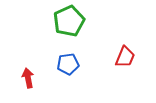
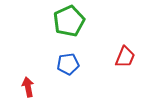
red arrow: moved 9 px down
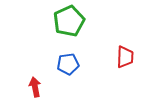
red trapezoid: rotated 20 degrees counterclockwise
red arrow: moved 7 px right
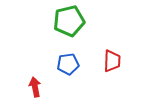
green pentagon: rotated 12 degrees clockwise
red trapezoid: moved 13 px left, 4 px down
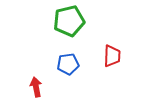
red trapezoid: moved 5 px up
red arrow: moved 1 px right
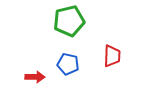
blue pentagon: rotated 20 degrees clockwise
red arrow: moved 1 px left, 10 px up; rotated 102 degrees clockwise
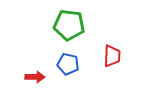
green pentagon: moved 4 px down; rotated 20 degrees clockwise
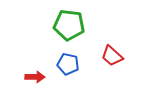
red trapezoid: rotated 130 degrees clockwise
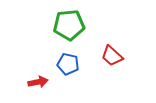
green pentagon: rotated 12 degrees counterclockwise
red arrow: moved 3 px right, 5 px down; rotated 12 degrees counterclockwise
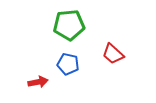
red trapezoid: moved 1 px right, 2 px up
